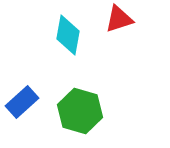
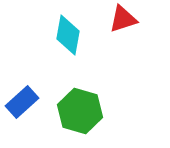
red triangle: moved 4 px right
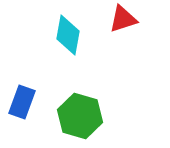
blue rectangle: rotated 28 degrees counterclockwise
green hexagon: moved 5 px down
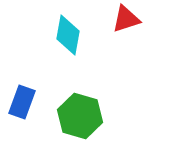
red triangle: moved 3 px right
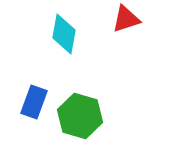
cyan diamond: moved 4 px left, 1 px up
blue rectangle: moved 12 px right
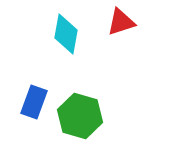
red triangle: moved 5 px left, 3 px down
cyan diamond: moved 2 px right
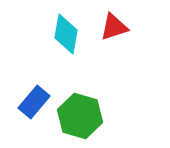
red triangle: moved 7 px left, 5 px down
blue rectangle: rotated 20 degrees clockwise
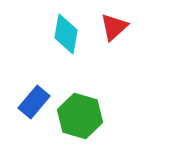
red triangle: rotated 24 degrees counterclockwise
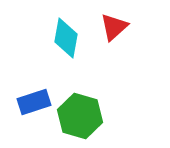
cyan diamond: moved 4 px down
blue rectangle: rotated 32 degrees clockwise
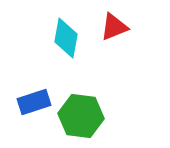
red triangle: rotated 20 degrees clockwise
green hexagon: moved 1 px right; rotated 9 degrees counterclockwise
